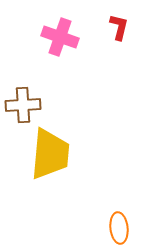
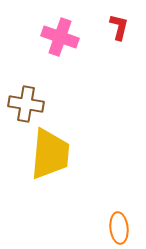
brown cross: moved 3 px right, 1 px up; rotated 12 degrees clockwise
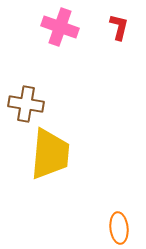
pink cross: moved 10 px up
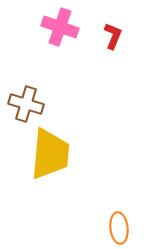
red L-shape: moved 6 px left, 9 px down; rotated 8 degrees clockwise
brown cross: rotated 8 degrees clockwise
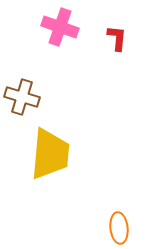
red L-shape: moved 4 px right, 2 px down; rotated 16 degrees counterclockwise
brown cross: moved 4 px left, 7 px up
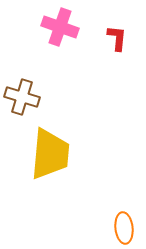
orange ellipse: moved 5 px right
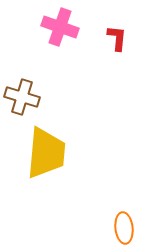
yellow trapezoid: moved 4 px left, 1 px up
